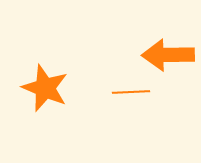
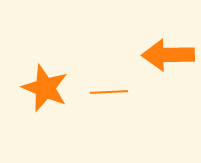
orange line: moved 22 px left
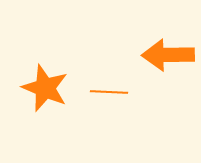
orange line: rotated 6 degrees clockwise
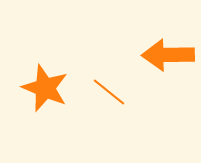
orange line: rotated 36 degrees clockwise
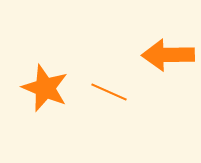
orange line: rotated 15 degrees counterclockwise
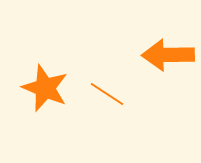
orange line: moved 2 px left, 2 px down; rotated 9 degrees clockwise
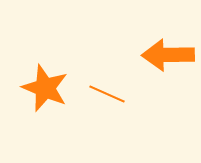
orange line: rotated 9 degrees counterclockwise
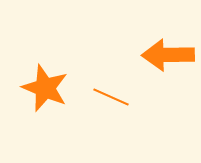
orange line: moved 4 px right, 3 px down
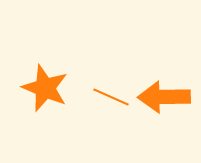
orange arrow: moved 4 px left, 42 px down
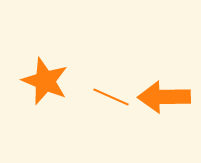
orange star: moved 7 px up
